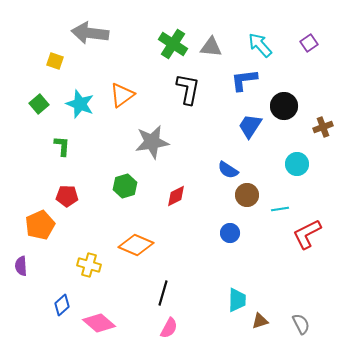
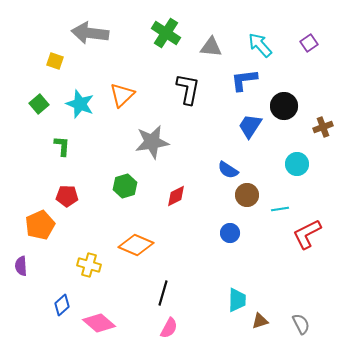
green cross: moved 7 px left, 11 px up
orange triangle: rotated 8 degrees counterclockwise
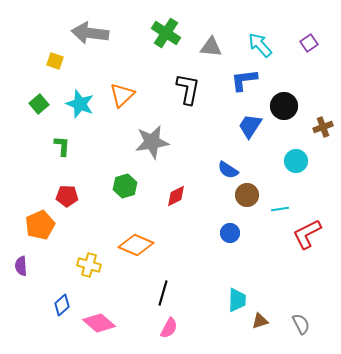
cyan circle: moved 1 px left, 3 px up
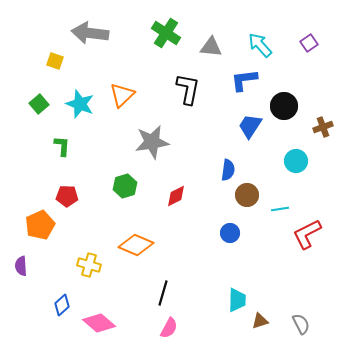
blue semicircle: rotated 115 degrees counterclockwise
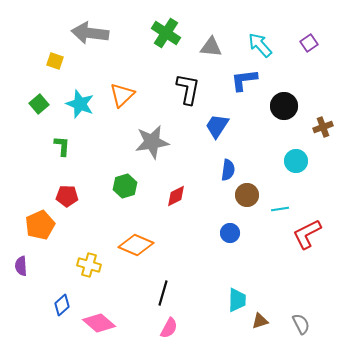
blue trapezoid: moved 33 px left
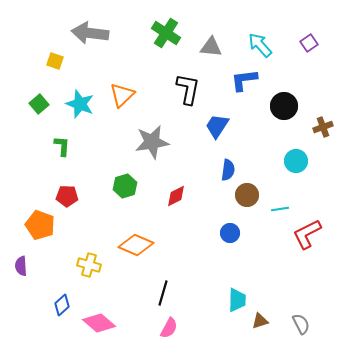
orange pentagon: rotated 28 degrees counterclockwise
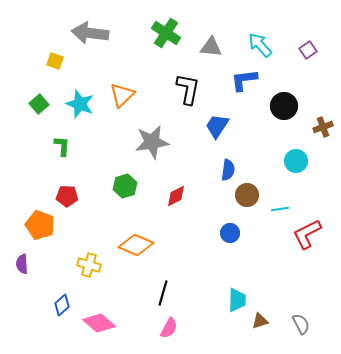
purple square: moved 1 px left, 7 px down
purple semicircle: moved 1 px right, 2 px up
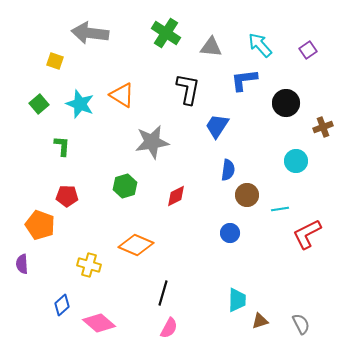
orange triangle: rotated 44 degrees counterclockwise
black circle: moved 2 px right, 3 px up
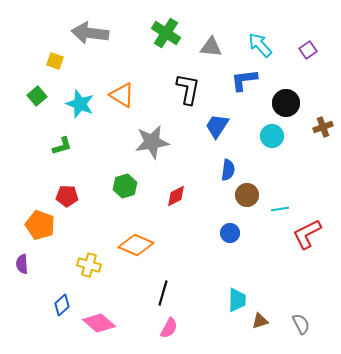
green square: moved 2 px left, 8 px up
green L-shape: rotated 70 degrees clockwise
cyan circle: moved 24 px left, 25 px up
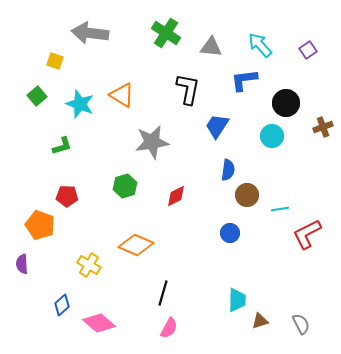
yellow cross: rotated 15 degrees clockwise
